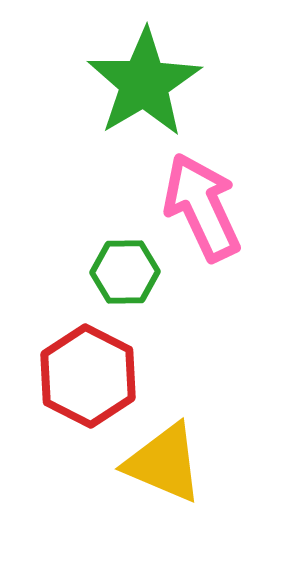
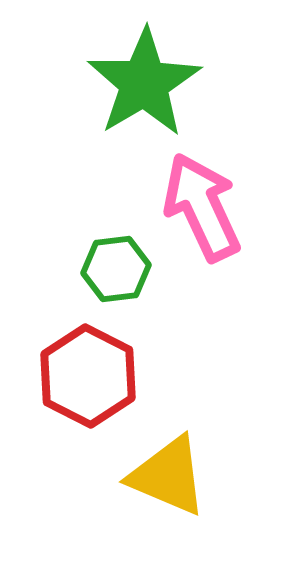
green hexagon: moved 9 px left, 3 px up; rotated 6 degrees counterclockwise
yellow triangle: moved 4 px right, 13 px down
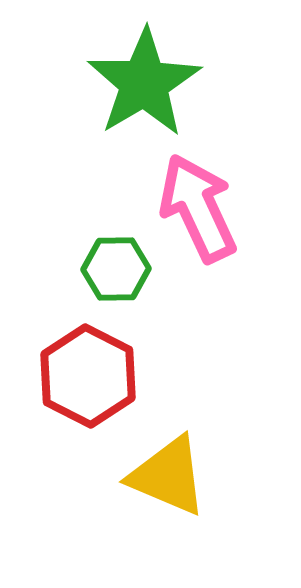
pink arrow: moved 4 px left, 1 px down
green hexagon: rotated 6 degrees clockwise
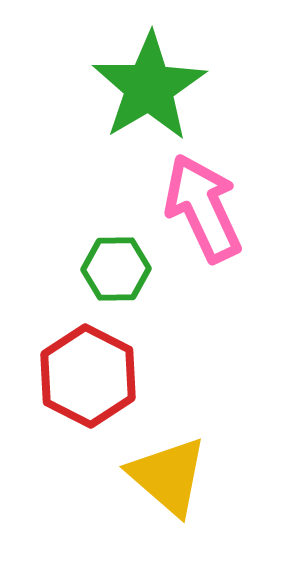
green star: moved 5 px right, 4 px down
pink arrow: moved 5 px right
yellow triangle: rotated 18 degrees clockwise
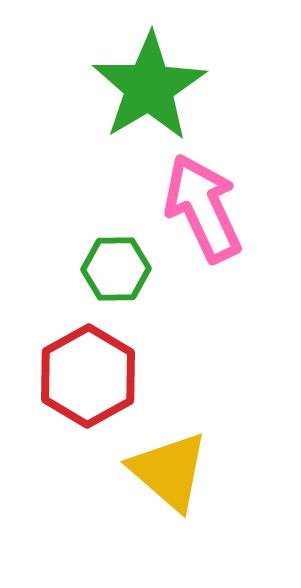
red hexagon: rotated 4 degrees clockwise
yellow triangle: moved 1 px right, 5 px up
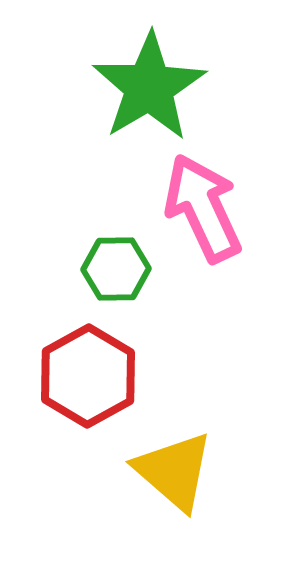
yellow triangle: moved 5 px right
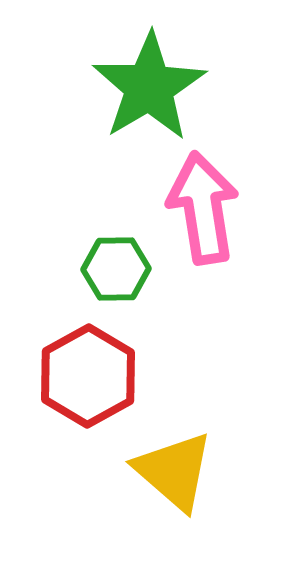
pink arrow: rotated 16 degrees clockwise
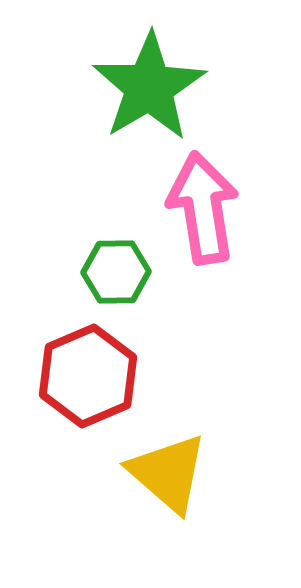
green hexagon: moved 3 px down
red hexagon: rotated 6 degrees clockwise
yellow triangle: moved 6 px left, 2 px down
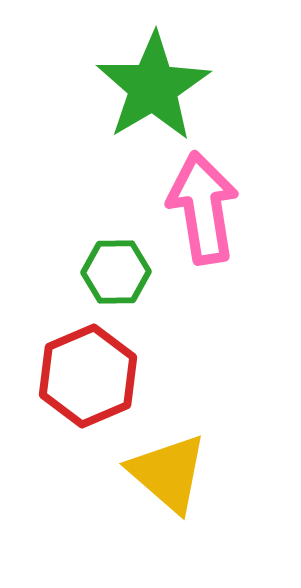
green star: moved 4 px right
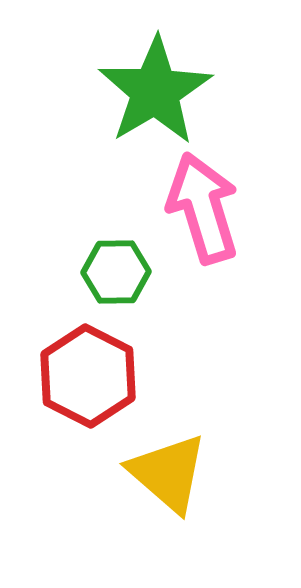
green star: moved 2 px right, 4 px down
pink arrow: rotated 8 degrees counterclockwise
red hexagon: rotated 10 degrees counterclockwise
